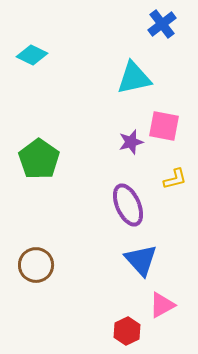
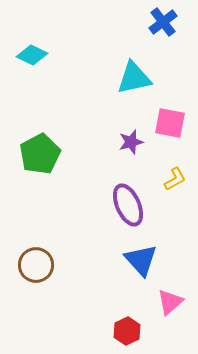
blue cross: moved 1 px right, 2 px up
pink square: moved 6 px right, 3 px up
green pentagon: moved 1 px right, 5 px up; rotated 9 degrees clockwise
yellow L-shape: rotated 15 degrees counterclockwise
pink triangle: moved 8 px right, 3 px up; rotated 12 degrees counterclockwise
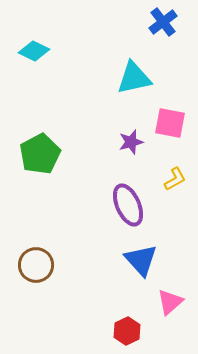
cyan diamond: moved 2 px right, 4 px up
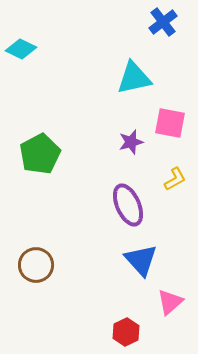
cyan diamond: moved 13 px left, 2 px up
red hexagon: moved 1 px left, 1 px down
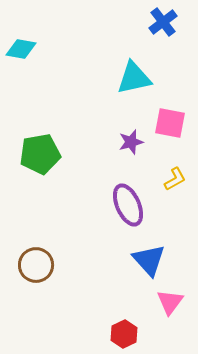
cyan diamond: rotated 16 degrees counterclockwise
green pentagon: rotated 18 degrees clockwise
blue triangle: moved 8 px right
pink triangle: rotated 12 degrees counterclockwise
red hexagon: moved 2 px left, 2 px down
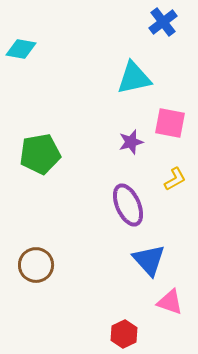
pink triangle: rotated 48 degrees counterclockwise
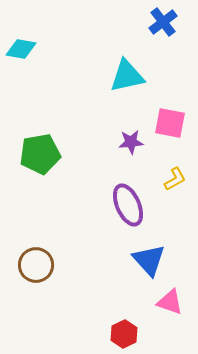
cyan triangle: moved 7 px left, 2 px up
purple star: rotated 10 degrees clockwise
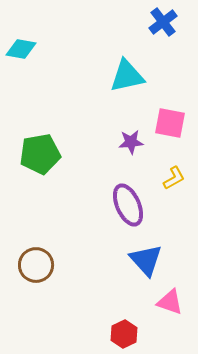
yellow L-shape: moved 1 px left, 1 px up
blue triangle: moved 3 px left
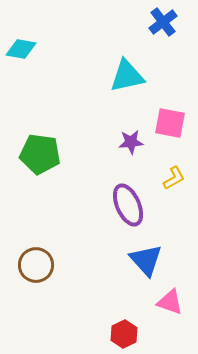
green pentagon: rotated 18 degrees clockwise
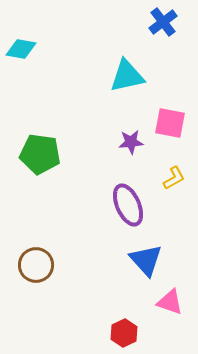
red hexagon: moved 1 px up
